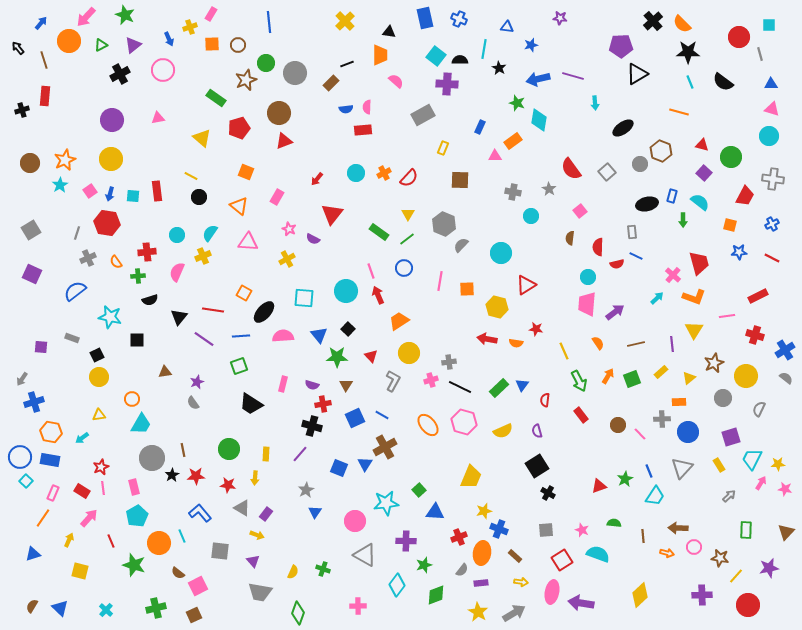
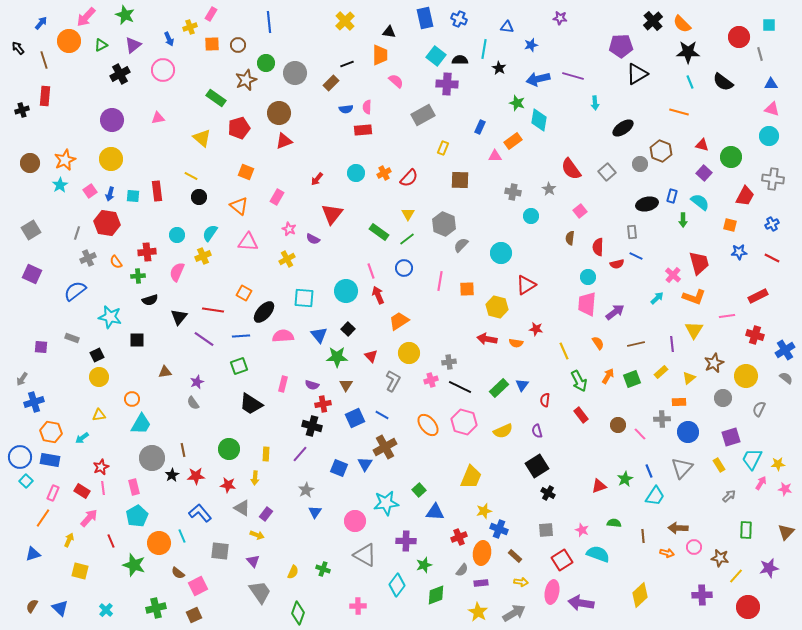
gray trapezoid at (260, 592): rotated 135 degrees counterclockwise
red circle at (748, 605): moved 2 px down
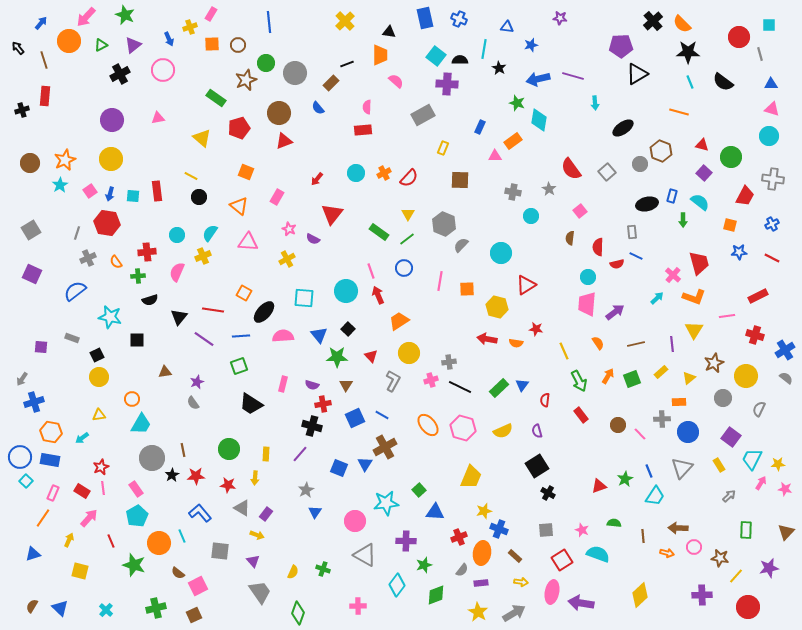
blue semicircle at (346, 109): moved 28 px left, 1 px up; rotated 56 degrees clockwise
pink hexagon at (464, 422): moved 1 px left, 6 px down
purple square at (731, 437): rotated 36 degrees counterclockwise
pink rectangle at (134, 487): moved 2 px right, 2 px down; rotated 21 degrees counterclockwise
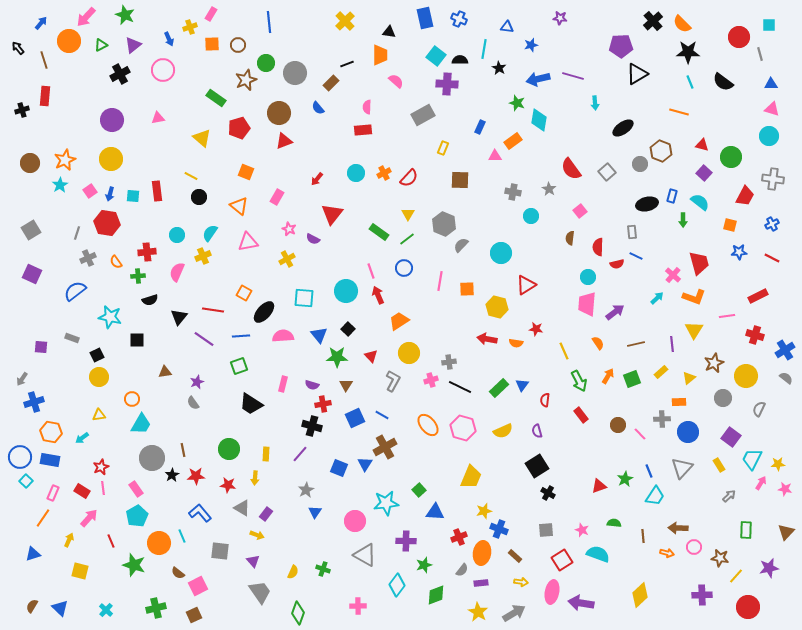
pink triangle at (248, 242): rotated 15 degrees counterclockwise
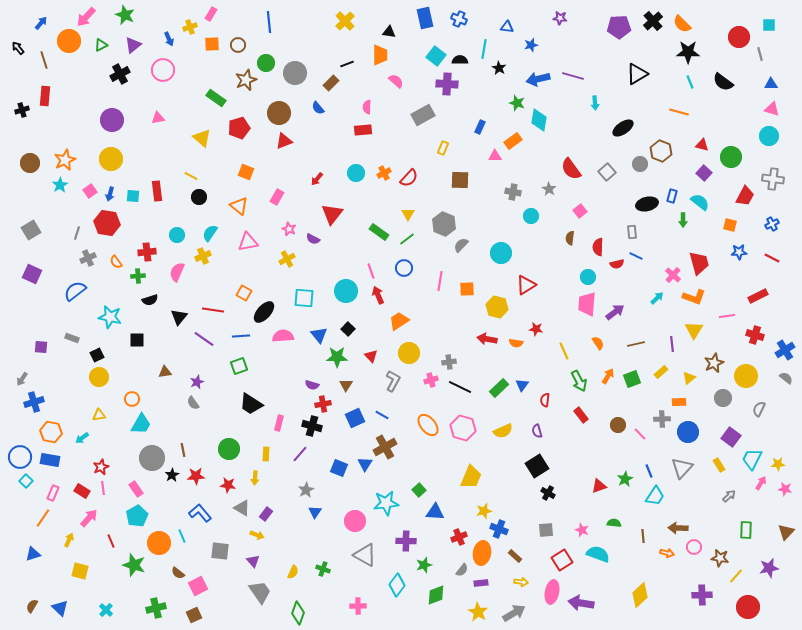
purple pentagon at (621, 46): moved 2 px left, 19 px up
pink rectangle at (283, 384): moved 4 px left, 39 px down
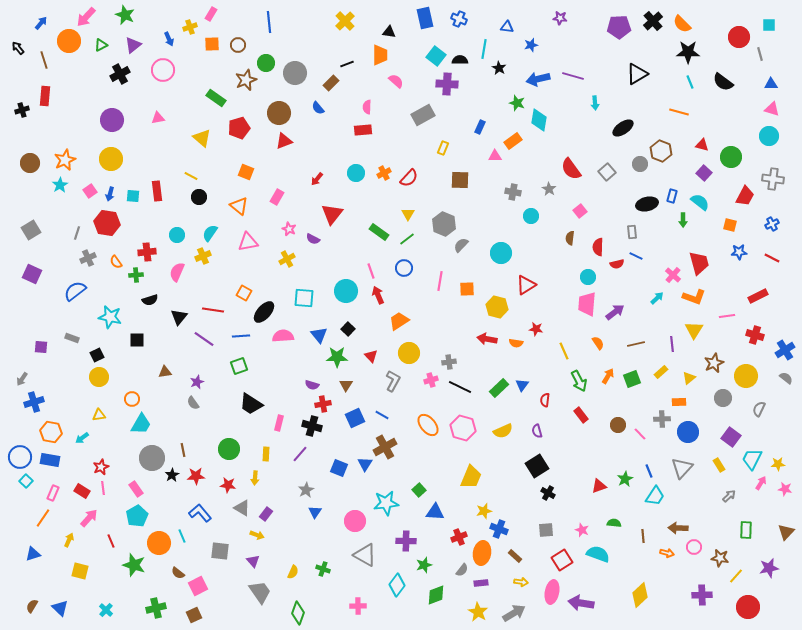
green cross at (138, 276): moved 2 px left, 1 px up
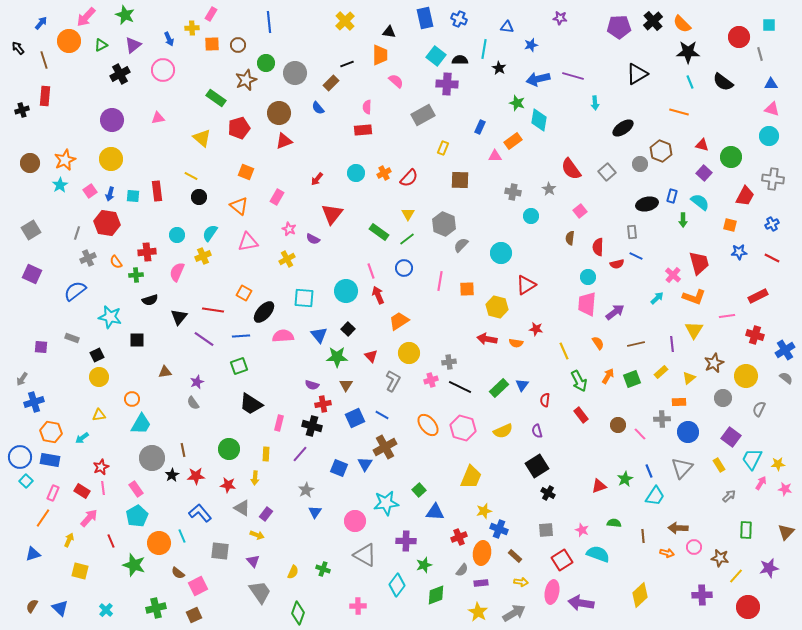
yellow cross at (190, 27): moved 2 px right, 1 px down; rotated 16 degrees clockwise
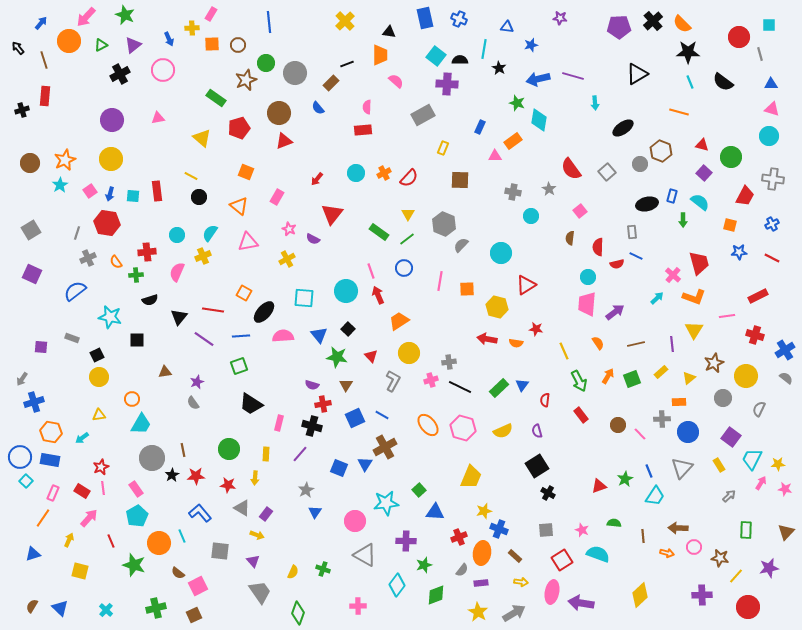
green star at (337, 357): rotated 10 degrees clockwise
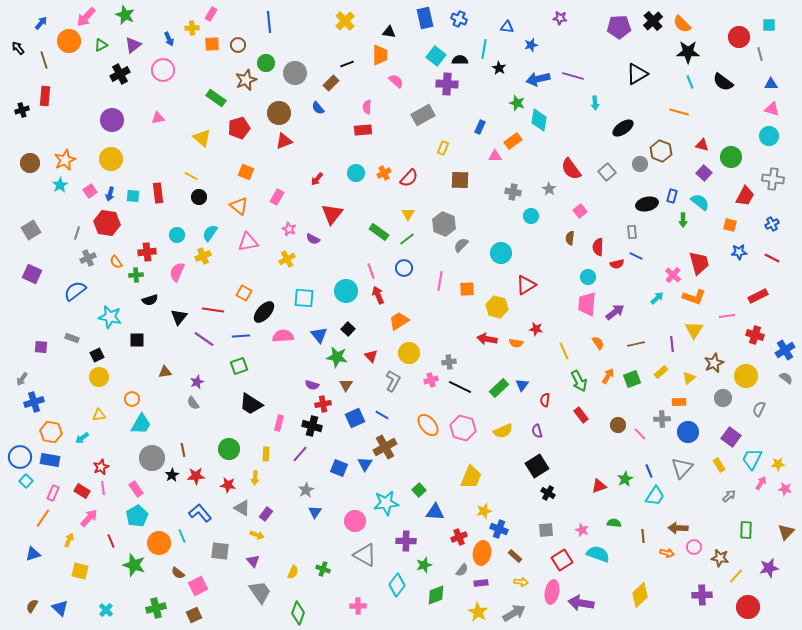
red rectangle at (157, 191): moved 1 px right, 2 px down
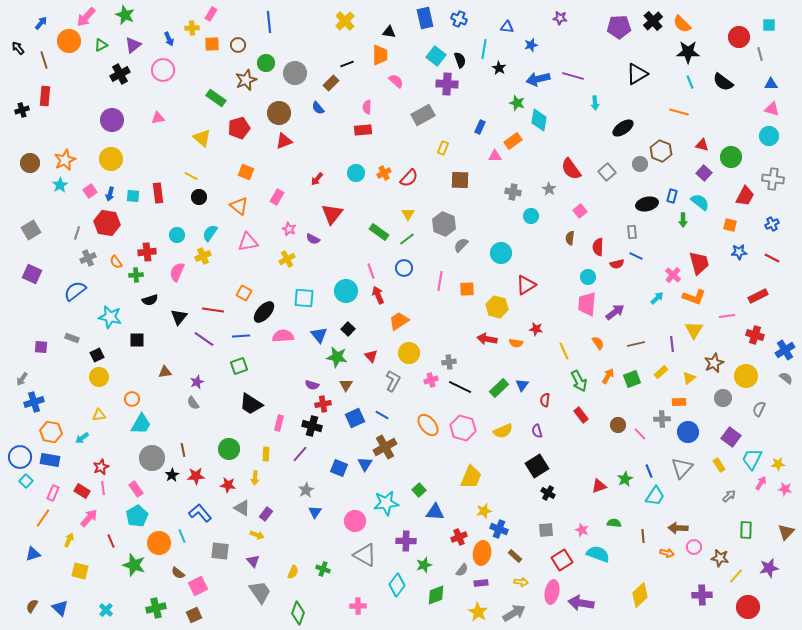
black semicircle at (460, 60): rotated 70 degrees clockwise
